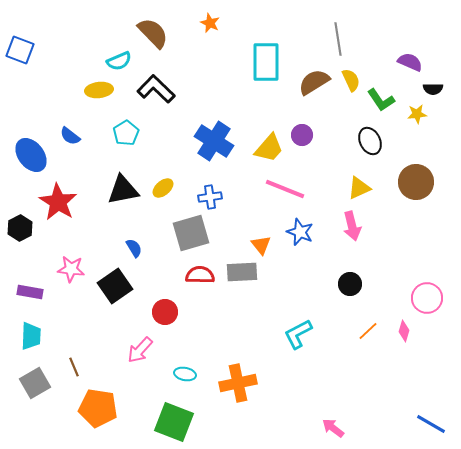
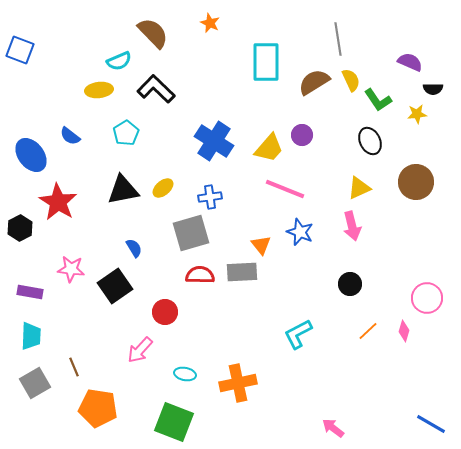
green L-shape at (381, 100): moved 3 px left
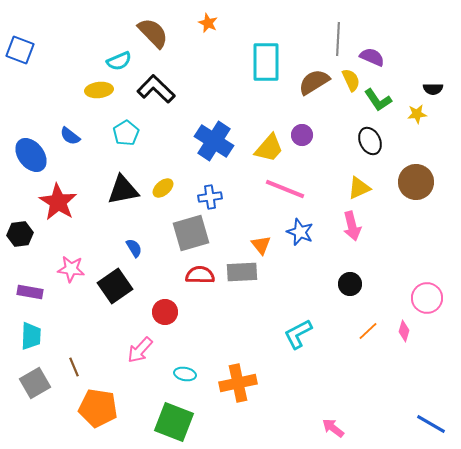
orange star at (210, 23): moved 2 px left
gray line at (338, 39): rotated 12 degrees clockwise
purple semicircle at (410, 62): moved 38 px left, 5 px up
black hexagon at (20, 228): moved 6 px down; rotated 20 degrees clockwise
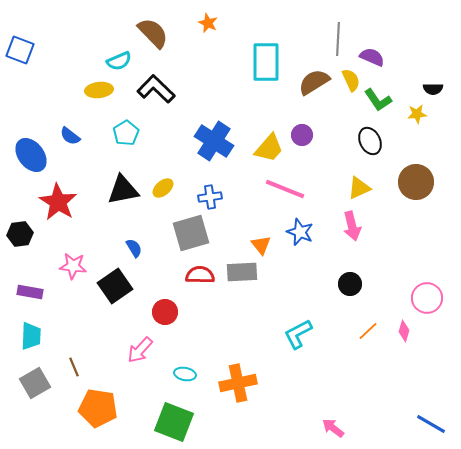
pink star at (71, 269): moved 2 px right, 3 px up
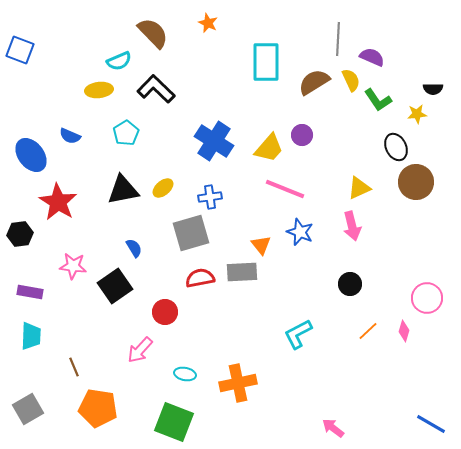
blue semicircle at (70, 136): rotated 15 degrees counterclockwise
black ellipse at (370, 141): moved 26 px right, 6 px down
red semicircle at (200, 275): moved 3 px down; rotated 12 degrees counterclockwise
gray square at (35, 383): moved 7 px left, 26 px down
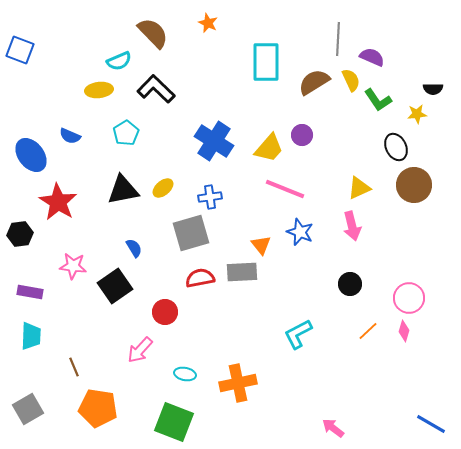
brown circle at (416, 182): moved 2 px left, 3 px down
pink circle at (427, 298): moved 18 px left
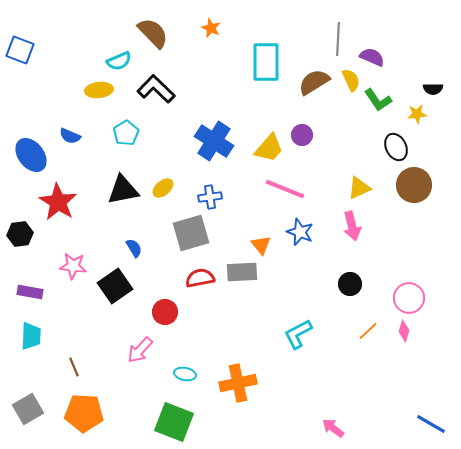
orange star at (208, 23): moved 3 px right, 5 px down
orange pentagon at (98, 408): moved 14 px left, 5 px down; rotated 6 degrees counterclockwise
